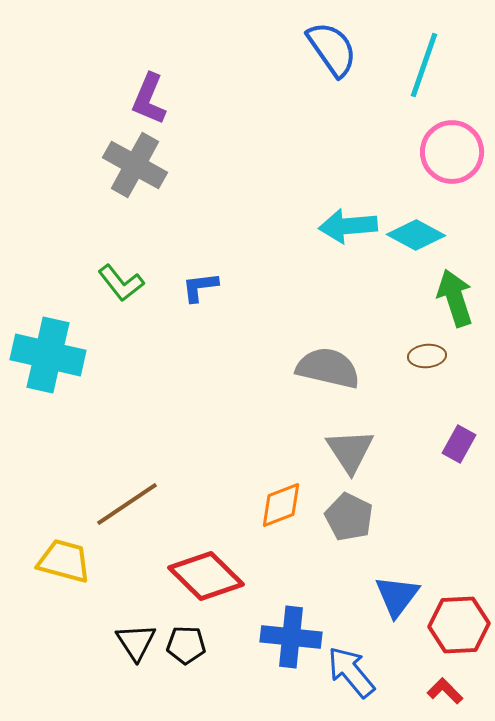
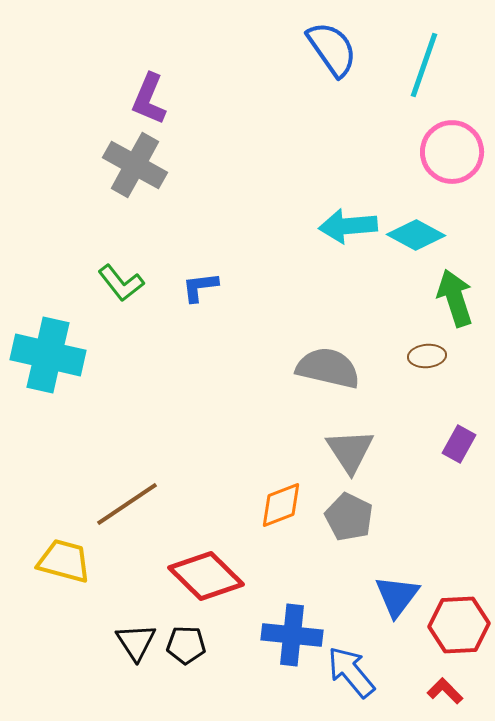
blue cross: moved 1 px right, 2 px up
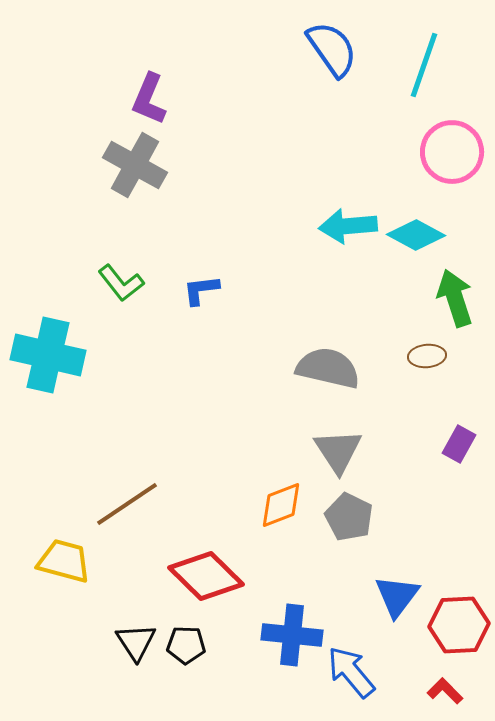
blue L-shape: moved 1 px right, 3 px down
gray triangle: moved 12 px left
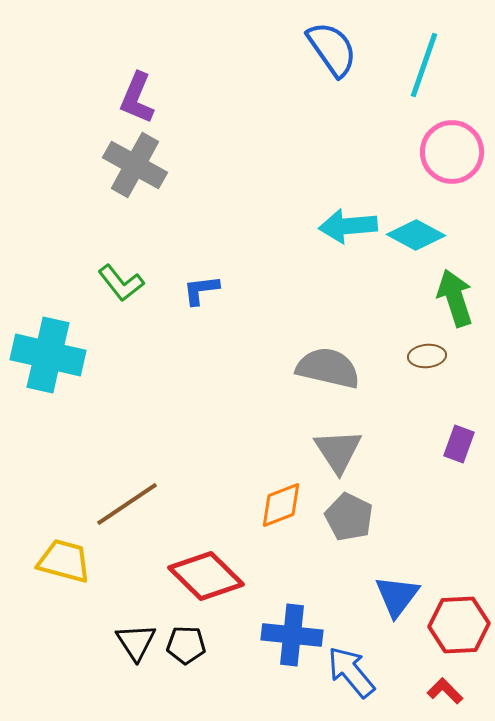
purple L-shape: moved 12 px left, 1 px up
purple rectangle: rotated 9 degrees counterclockwise
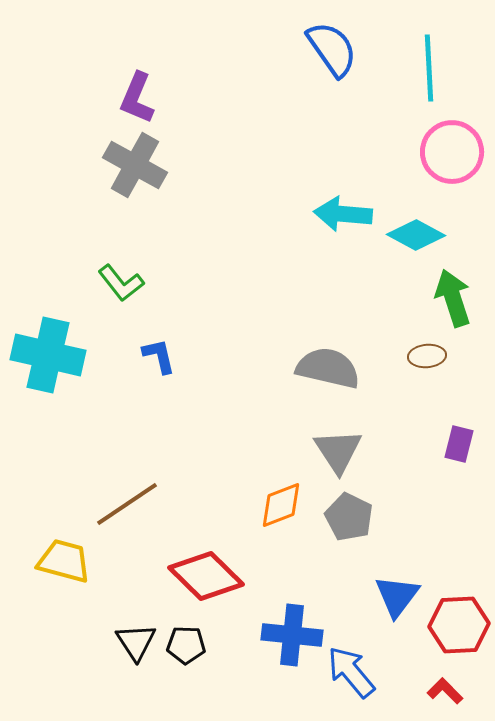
cyan line: moved 5 px right, 3 px down; rotated 22 degrees counterclockwise
cyan arrow: moved 5 px left, 12 px up; rotated 10 degrees clockwise
blue L-shape: moved 42 px left, 66 px down; rotated 84 degrees clockwise
green arrow: moved 2 px left
purple rectangle: rotated 6 degrees counterclockwise
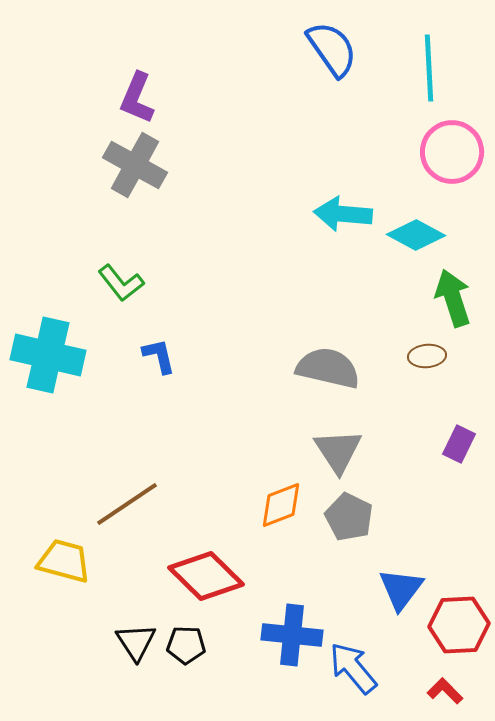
purple rectangle: rotated 12 degrees clockwise
blue triangle: moved 4 px right, 7 px up
blue arrow: moved 2 px right, 4 px up
